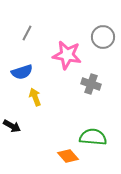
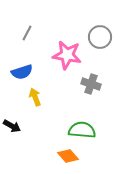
gray circle: moved 3 px left
green semicircle: moved 11 px left, 7 px up
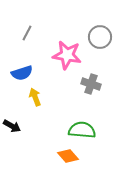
blue semicircle: moved 1 px down
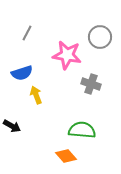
yellow arrow: moved 1 px right, 2 px up
orange diamond: moved 2 px left
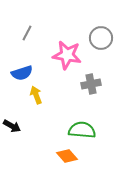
gray circle: moved 1 px right, 1 px down
gray cross: rotated 30 degrees counterclockwise
orange diamond: moved 1 px right
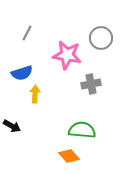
yellow arrow: moved 1 px left, 1 px up; rotated 24 degrees clockwise
orange diamond: moved 2 px right
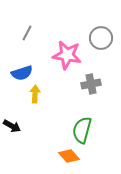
green semicircle: rotated 80 degrees counterclockwise
